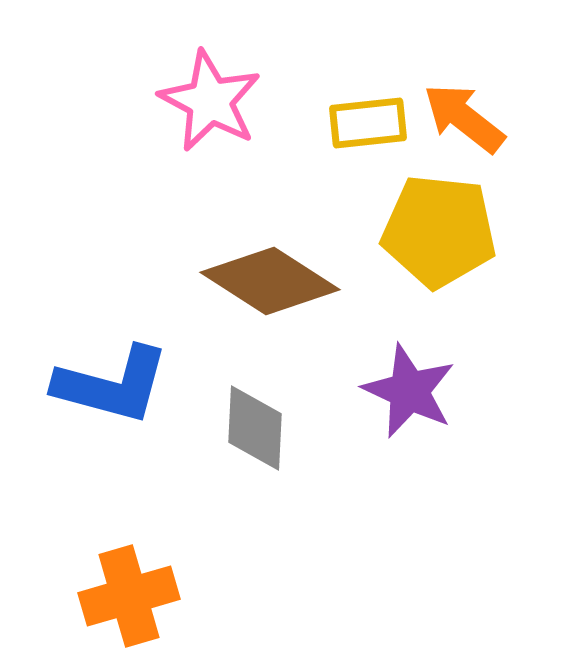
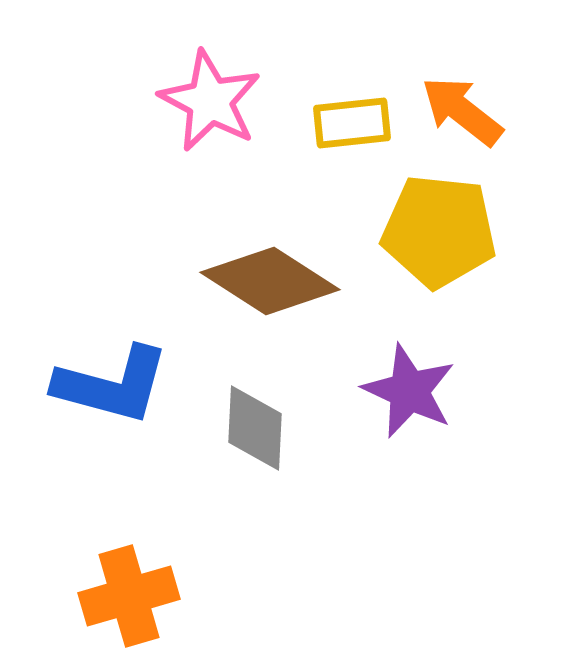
orange arrow: moved 2 px left, 7 px up
yellow rectangle: moved 16 px left
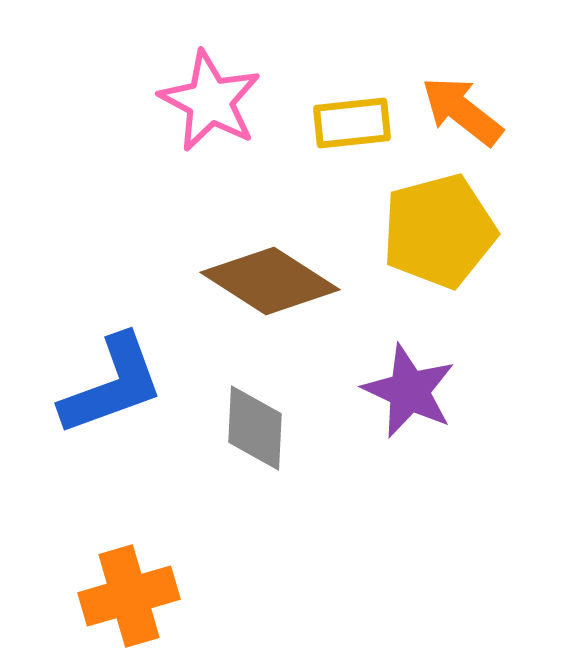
yellow pentagon: rotated 21 degrees counterclockwise
blue L-shape: rotated 35 degrees counterclockwise
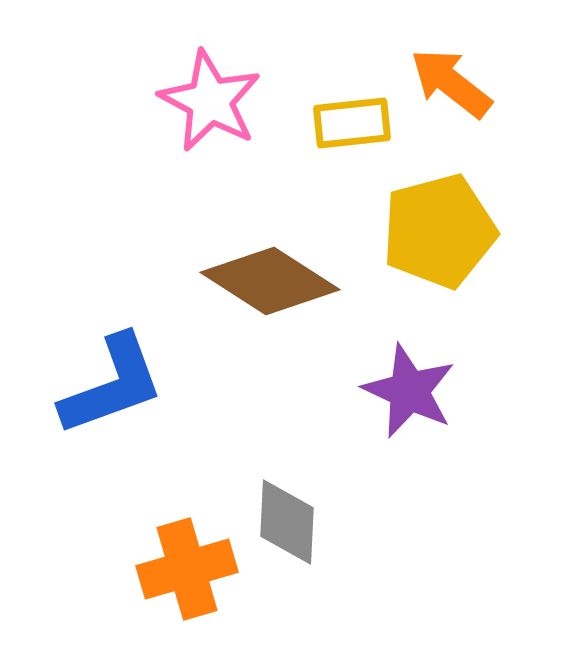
orange arrow: moved 11 px left, 28 px up
gray diamond: moved 32 px right, 94 px down
orange cross: moved 58 px right, 27 px up
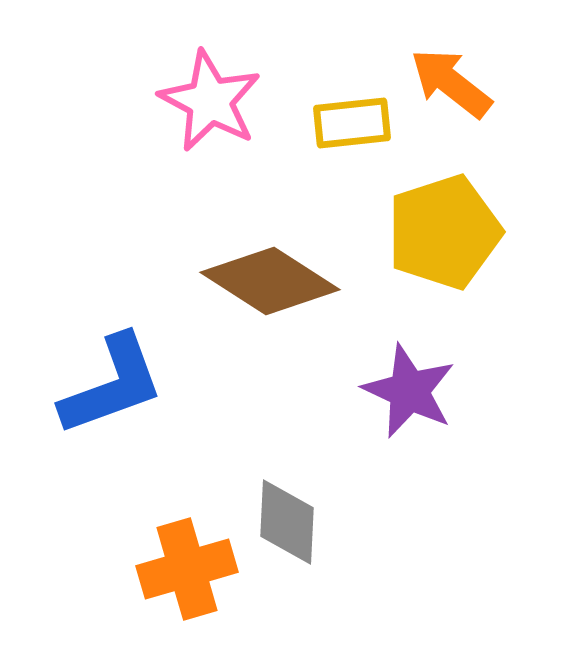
yellow pentagon: moved 5 px right, 1 px down; rotated 3 degrees counterclockwise
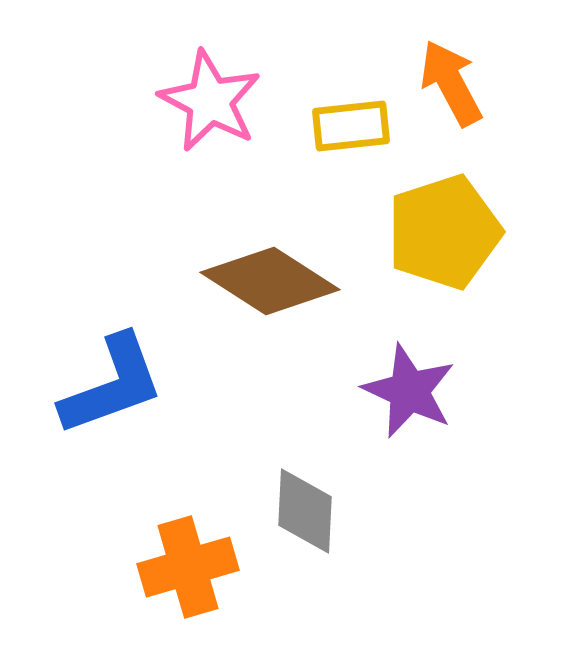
orange arrow: rotated 24 degrees clockwise
yellow rectangle: moved 1 px left, 3 px down
gray diamond: moved 18 px right, 11 px up
orange cross: moved 1 px right, 2 px up
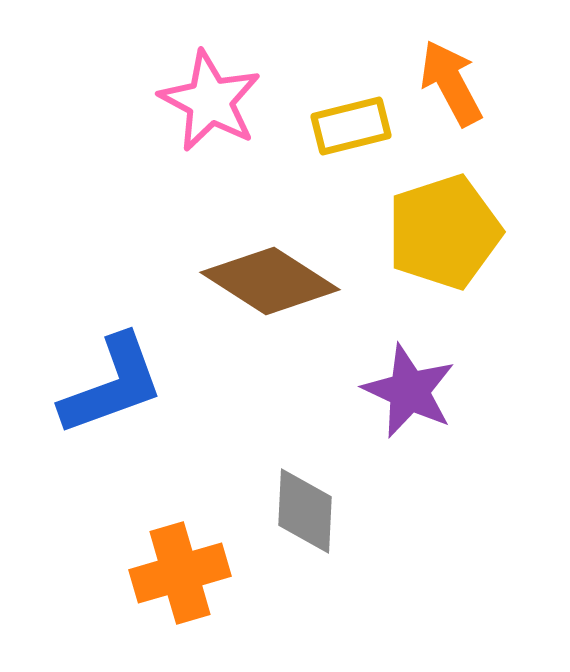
yellow rectangle: rotated 8 degrees counterclockwise
orange cross: moved 8 px left, 6 px down
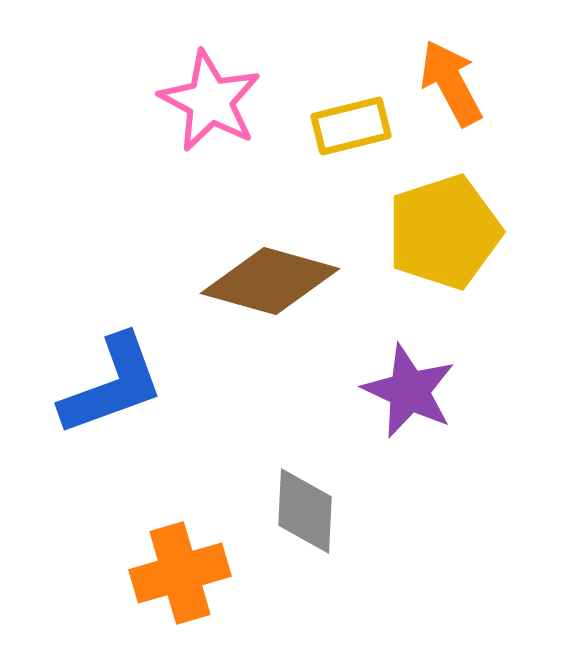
brown diamond: rotated 17 degrees counterclockwise
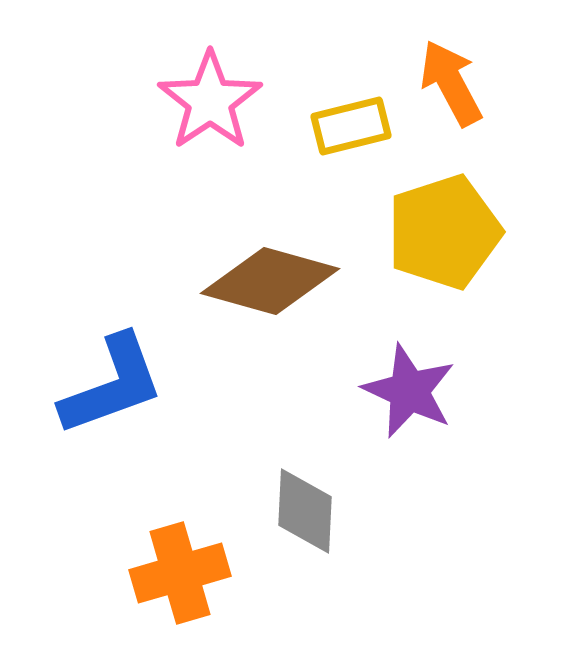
pink star: rotated 10 degrees clockwise
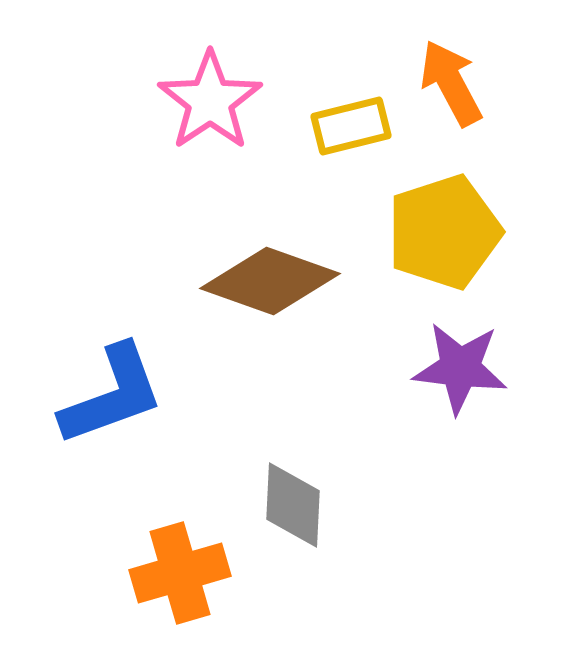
brown diamond: rotated 4 degrees clockwise
blue L-shape: moved 10 px down
purple star: moved 51 px right, 23 px up; rotated 18 degrees counterclockwise
gray diamond: moved 12 px left, 6 px up
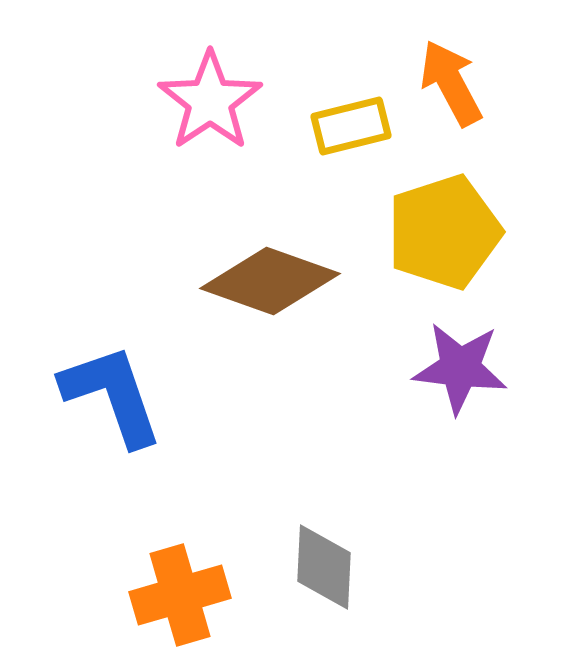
blue L-shape: rotated 89 degrees counterclockwise
gray diamond: moved 31 px right, 62 px down
orange cross: moved 22 px down
